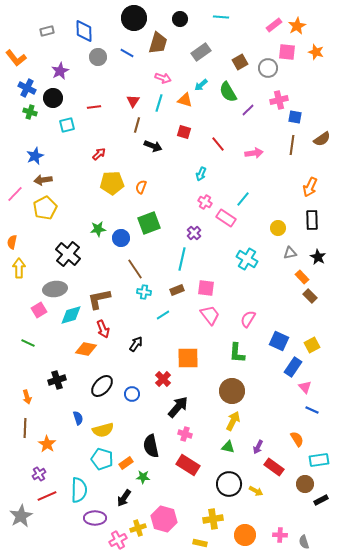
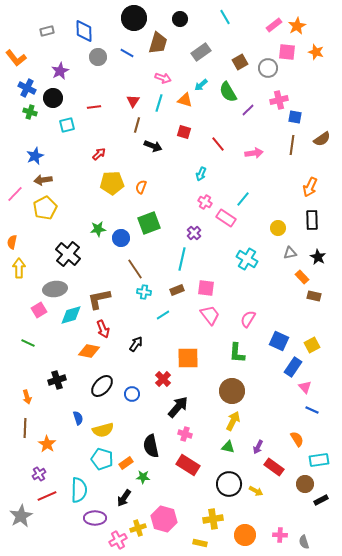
cyan line at (221, 17): moved 4 px right; rotated 56 degrees clockwise
brown rectangle at (310, 296): moved 4 px right; rotated 32 degrees counterclockwise
orange diamond at (86, 349): moved 3 px right, 2 px down
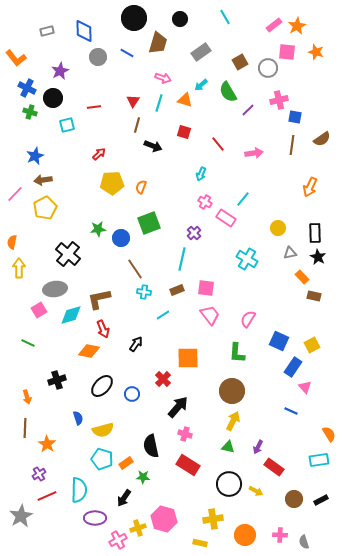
black rectangle at (312, 220): moved 3 px right, 13 px down
blue line at (312, 410): moved 21 px left, 1 px down
orange semicircle at (297, 439): moved 32 px right, 5 px up
brown circle at (305, 484): moved 11 px left, 15 px down
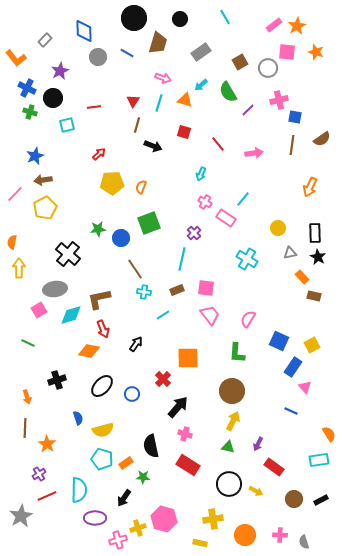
gray rectangle at (47, 31): moved 2 px left, 9 px down; rotated 32 degrees counterclockwise
purple arrow at (258, 447): moved 3 px up
pink cross at (118, 540): rotated 12 degrees clockwise
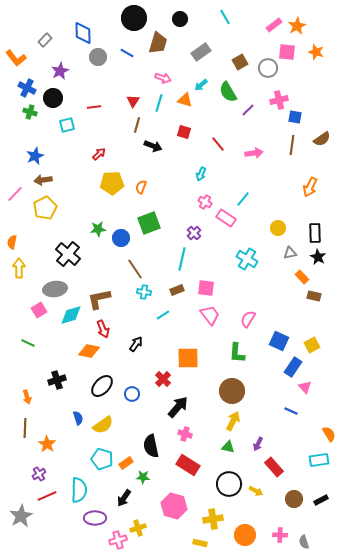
blue diamond at (84, 31): moved 1 px left, 2 px down
yellow semicircle at (103, 430): moved 5 px up; rotated 20 degrees counterclockwise
red rectangle at (274, 467): rotated 12 degrees clockwise
pink hexagon at (164, 519): moved 10 px right, 13 px up
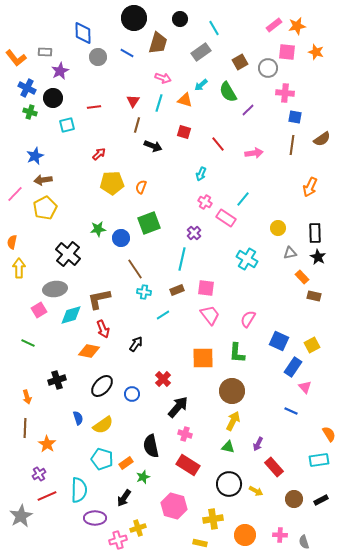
cyan line at (225, 17): moved 11 px left, 11 px down
orange star at (297, 26): rotated 18 degrees clockwise
gray rectangle at (45, 40): moved 12 px down; rotated 48 degrees clockwise
pink cross at (279, 100): moved 6 px right, 7 px up; rotated 18 degrees clockwise
orange square at (188, 358): moved 15 px right
green star at (143, 477): rotated 24 degrees counterclockwise
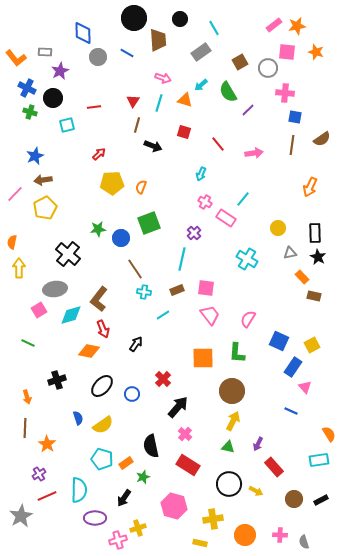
brown trapezoid at (158, 43): moved 3 px up; rotated 20 degrees counterclockwise
brown L-shape at (99, 299): rotated 40 degrees counterclockwise
pink cross at (185, 434): rotated 24 degrees clockwise
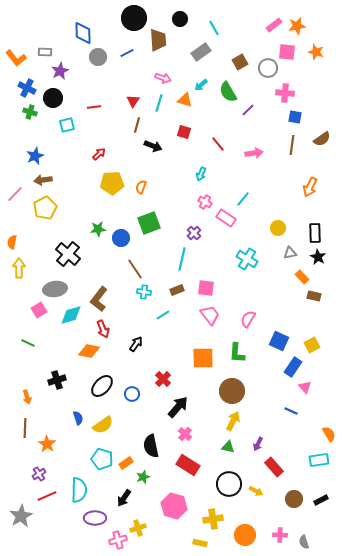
blue line at (127, 53): rotated 56 degrees counterclockwise
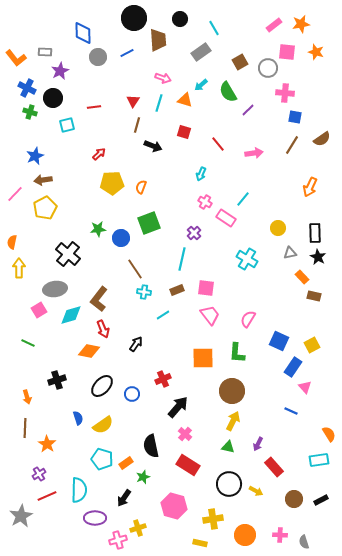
orange star at (297, 26): moved 4 px right, 2 px up
brown line at (292, 145): rotated 24 degrees clockwise
red cross at (163, 379): rotated 21 degrees clockwise
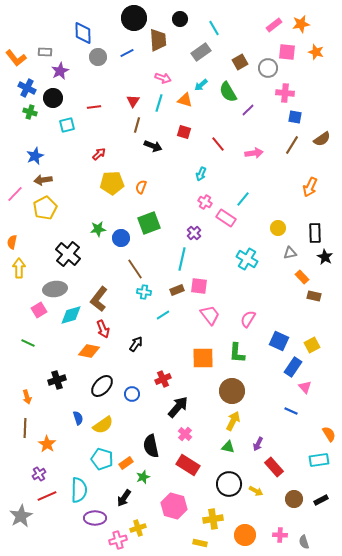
black star at (318, 257): moved 7 px right
pink square at (206, 288): moved 7 px left, 2 px up
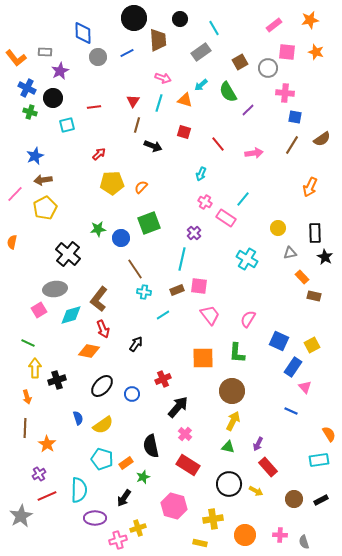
orange star at (301, 24): moved 9 px right, 4 px up
orange semicircle at (141, 187): rotated 24 degrees clockwise
yellow arrow at (19, 268): moved 16 px right, 100 px down
red rectangle at (274, 467): moved 6 px left
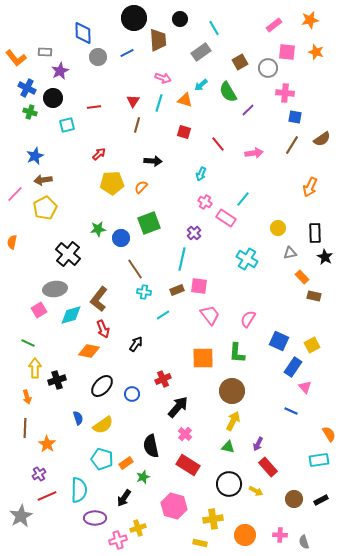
black arrow at (153, 146): moved 15 px down; rotated 18 degrees counterclockwise
